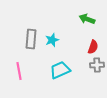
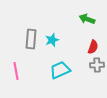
pink line: moved 3 px left
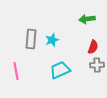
green arrow: rotated 28 degrees counterclockwise
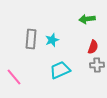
pink line: moved 2 px left, 6 px down; rotated 30 degrees counterclockwise
